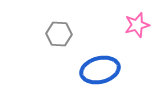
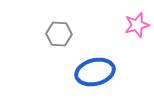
blue ellipse: moved 5 px left, 2 px down
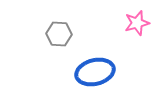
pink star: moved 2 px up
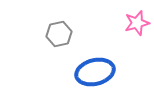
gray hexagon: rotated 15 degrees counterclockwise
